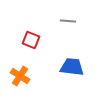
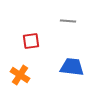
red square: moved 1 px down; rotated 30 degrees counterclockwise
orange cross: moved 1 px up
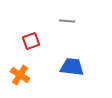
gray line: moved 1 px left
red square: rotated 12 degrees counterclockwise
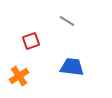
gray line: rotated 28 degrees clockwise
orange cross: moved 1 px left, 1 px down; rotated 24 degrees clockwise
